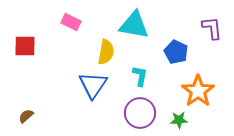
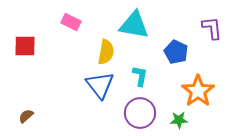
blue triangle: moved 7 px right; rotated 12 degrees counterclockwise
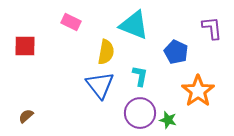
cyan triangle: rotated 12 degrees clockwise
green star: moved 11 px left; rotated 18 degrees clockwise
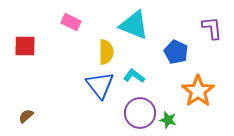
yellow semicircle: rotated 10 degrees counterclockwise
cyan L-shape: moved 6 px left; rotated 65 degrees counterclockwise
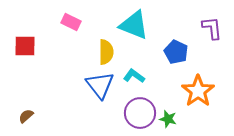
green star: moved 1 px up
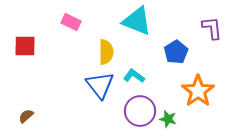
cyan triangle: moved 3 px right, 4 px up
blue pentagon: rotated 15 degrees clockwise
purple circle: moved 2 px up
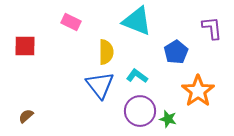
cyan L-shape: moved 3 px right
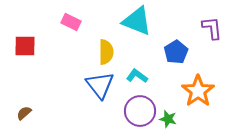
brown semicircle: moved 2 px left, 3 px up
